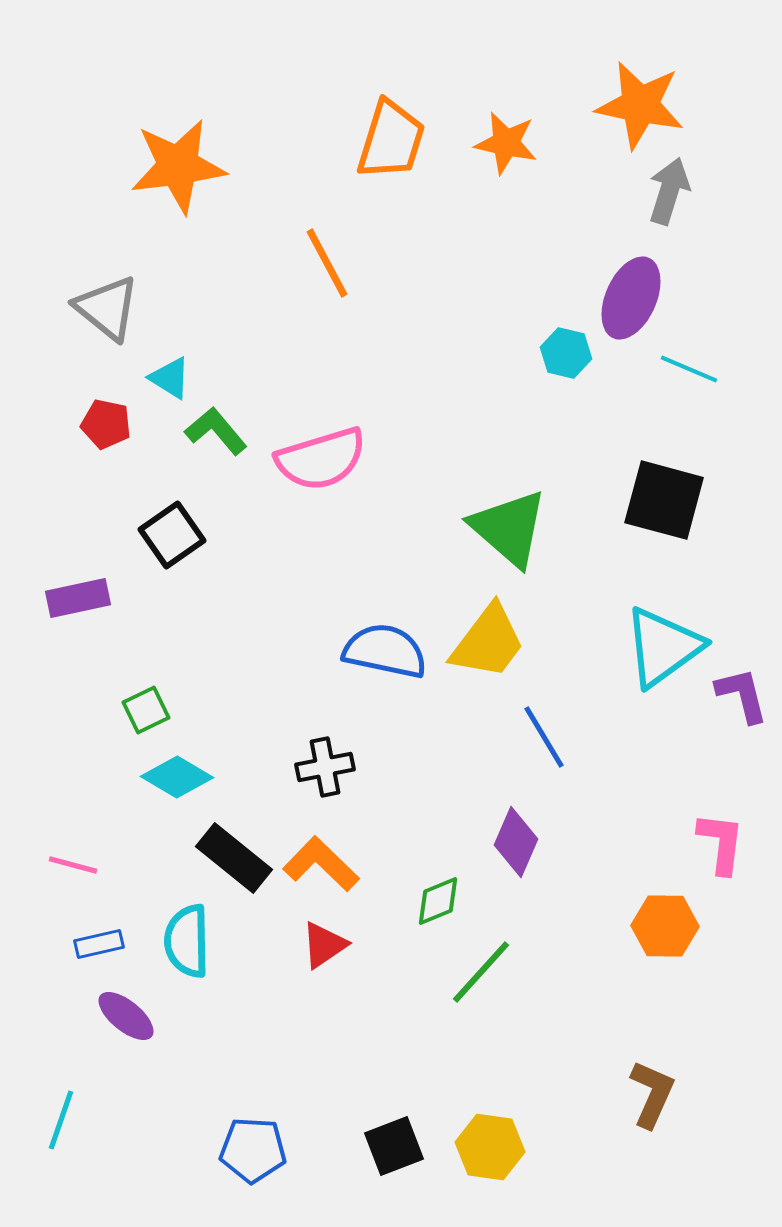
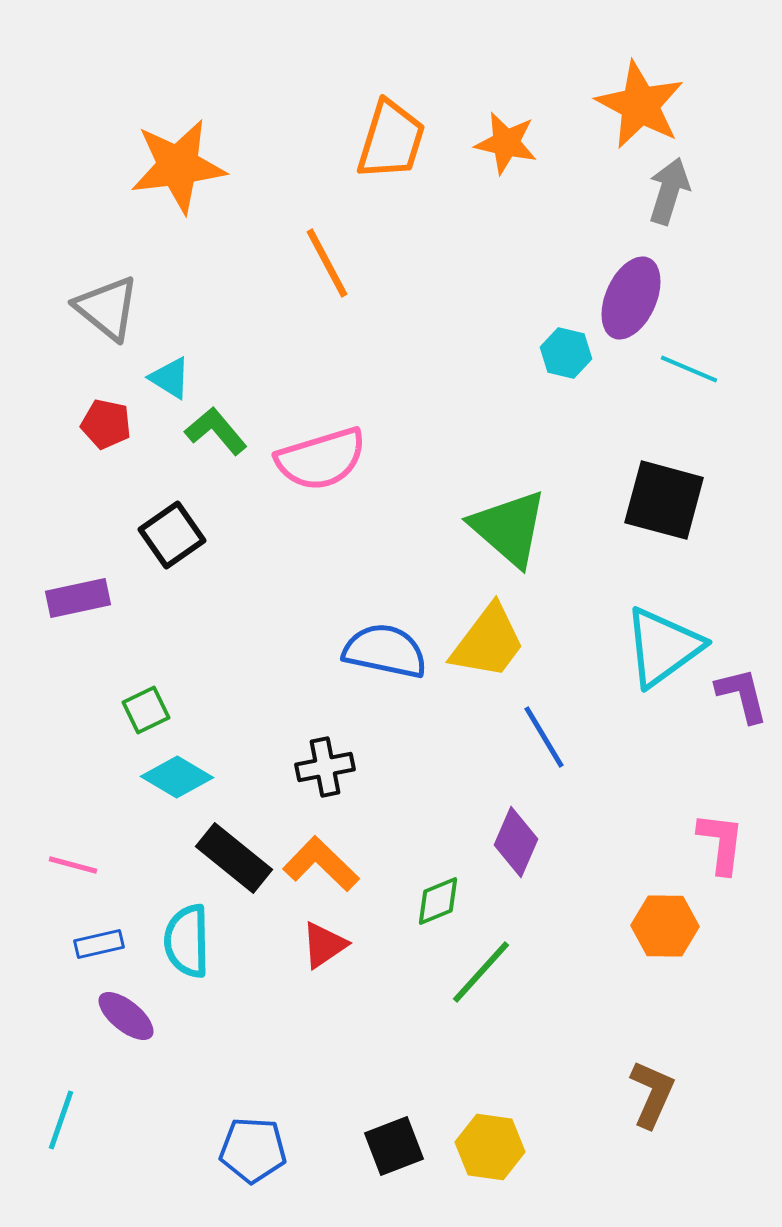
orange star at (640, 105): rotated 16 degrees clockwise
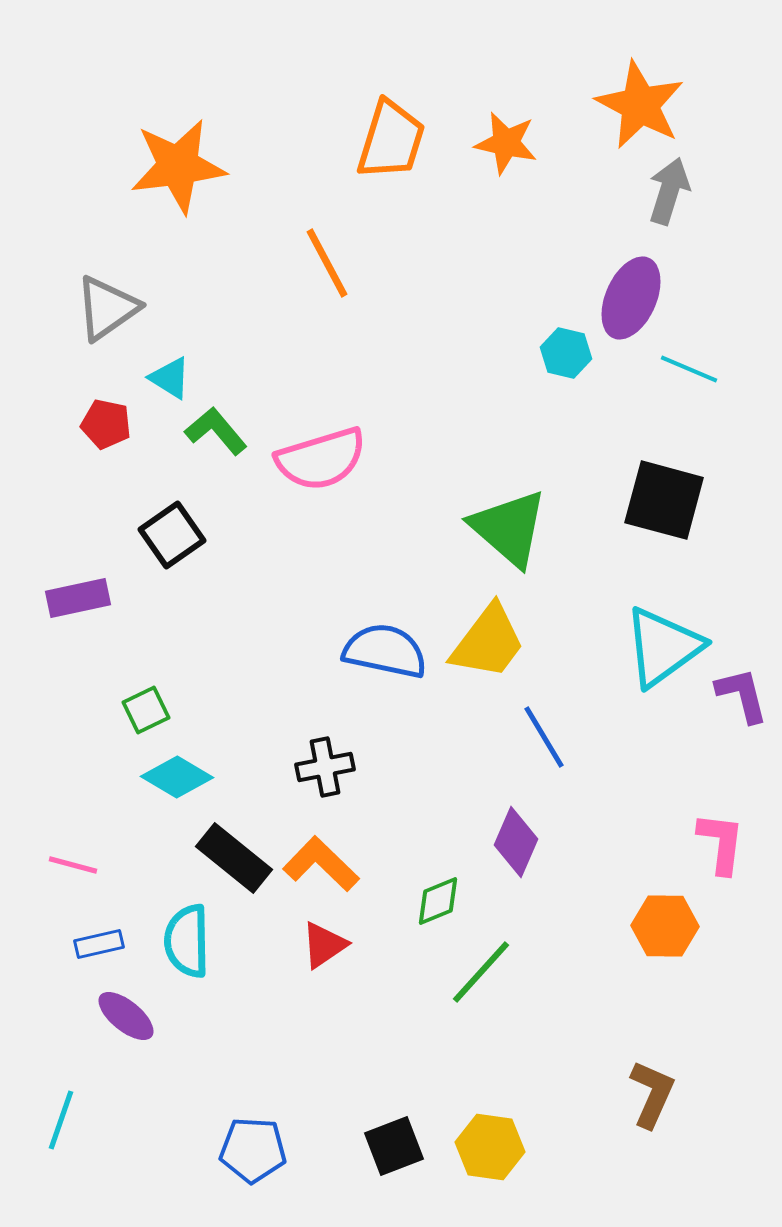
gray triangle at (107, 308): rotated 46 degrees clockwise
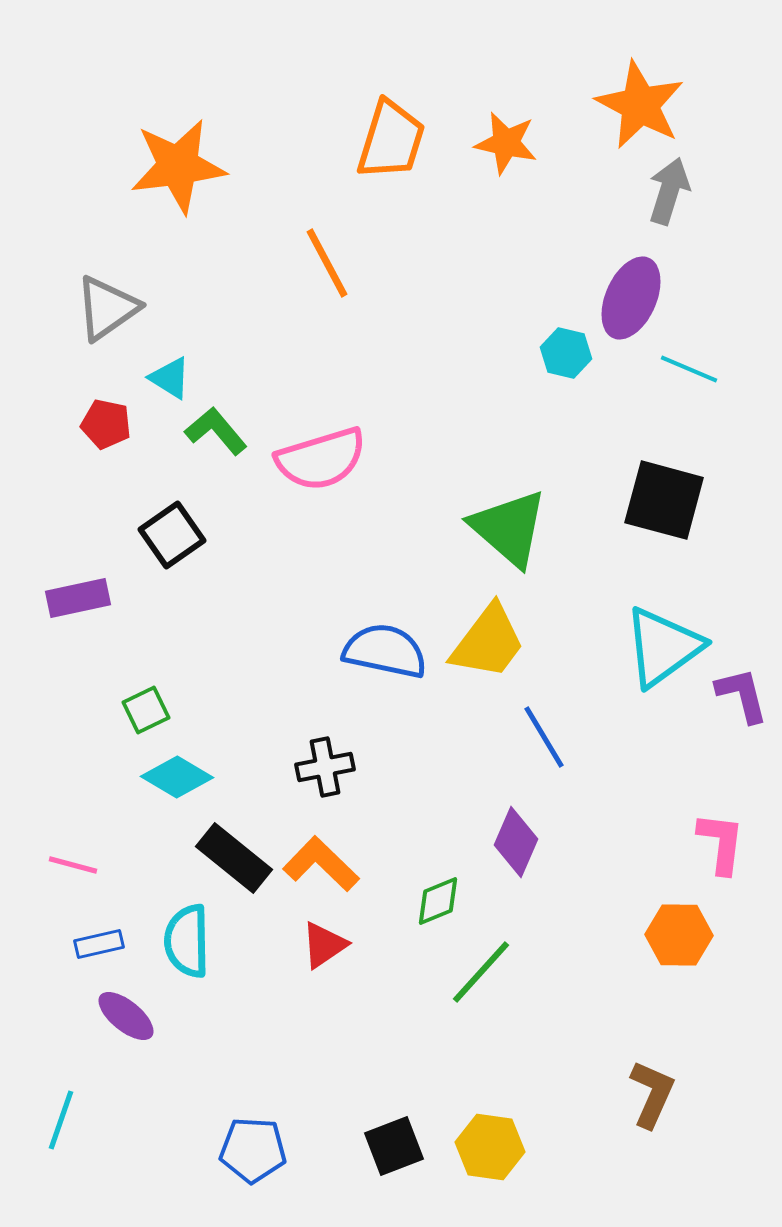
orange hexagon at (665, 926): moved 14 px right, 9 px down
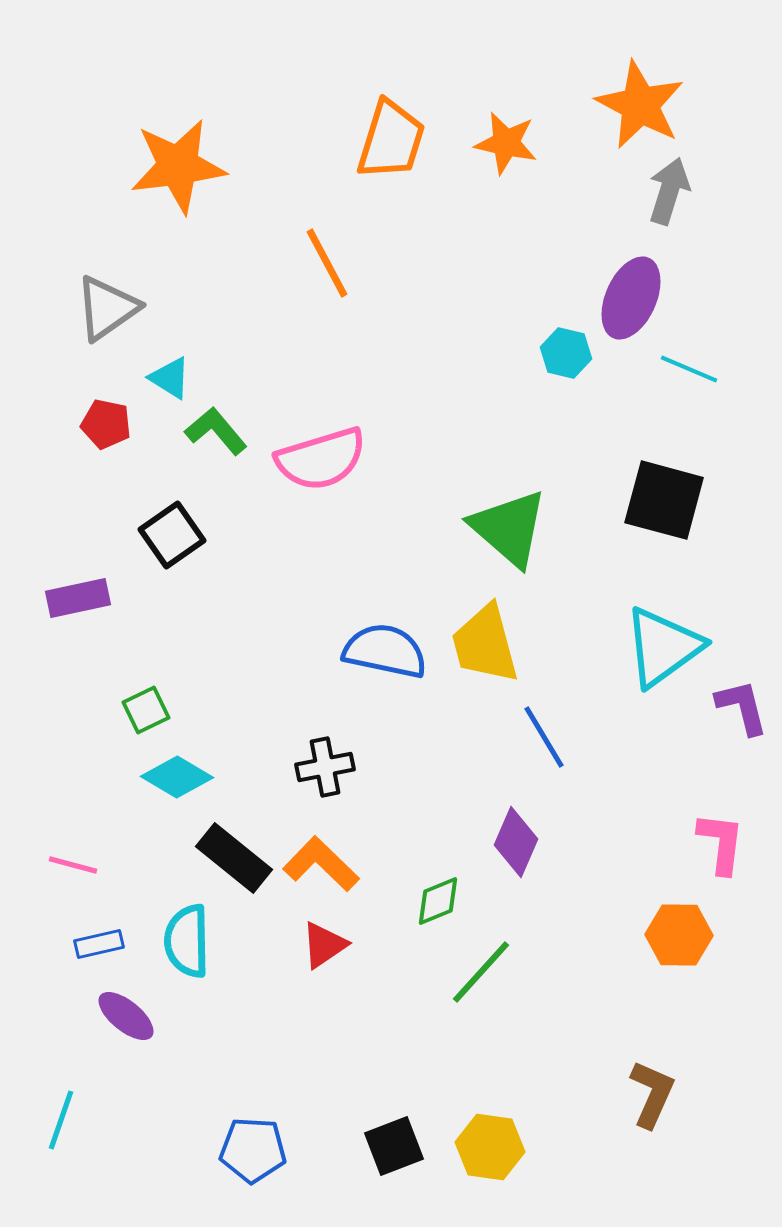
yellow trapezoid at (488, 642): moved 3 px left, 2 px down; rotated 128 degrees clockwise
purple L-shape at (742, 695): moved 12 px down
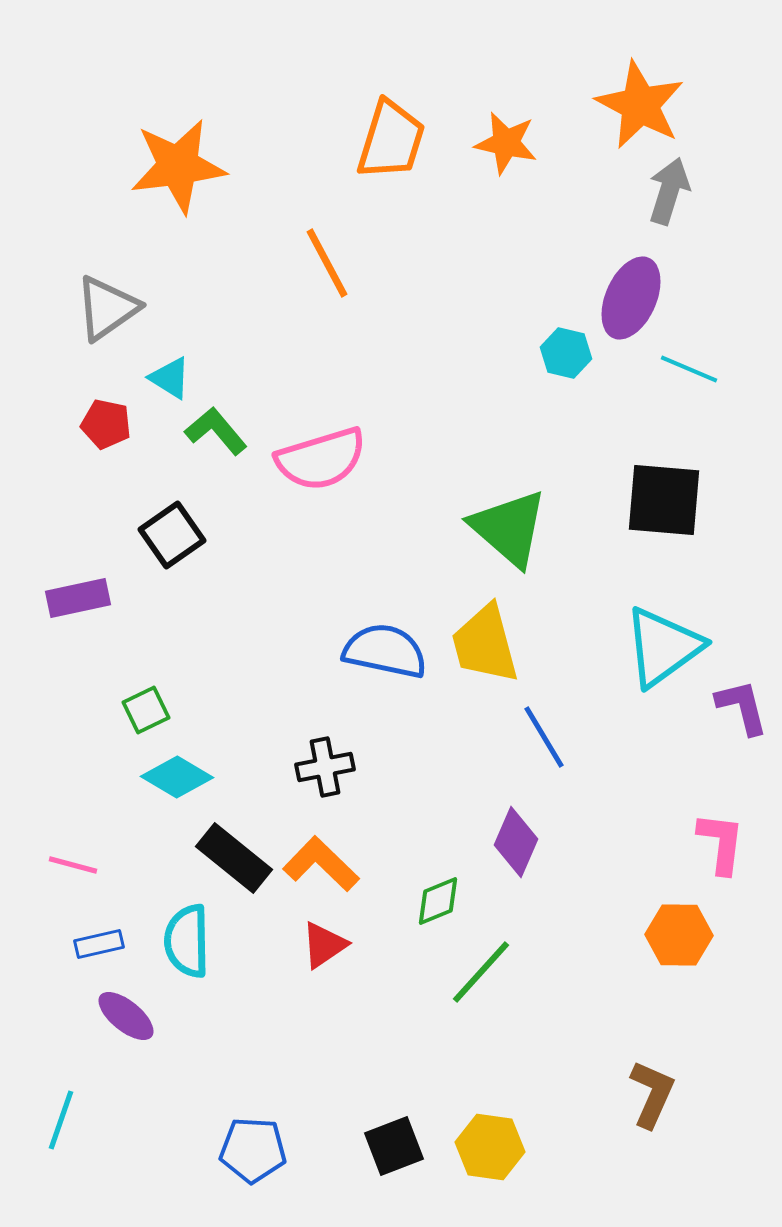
black square at (664, 500): rotated 10 degrees counterclockwise
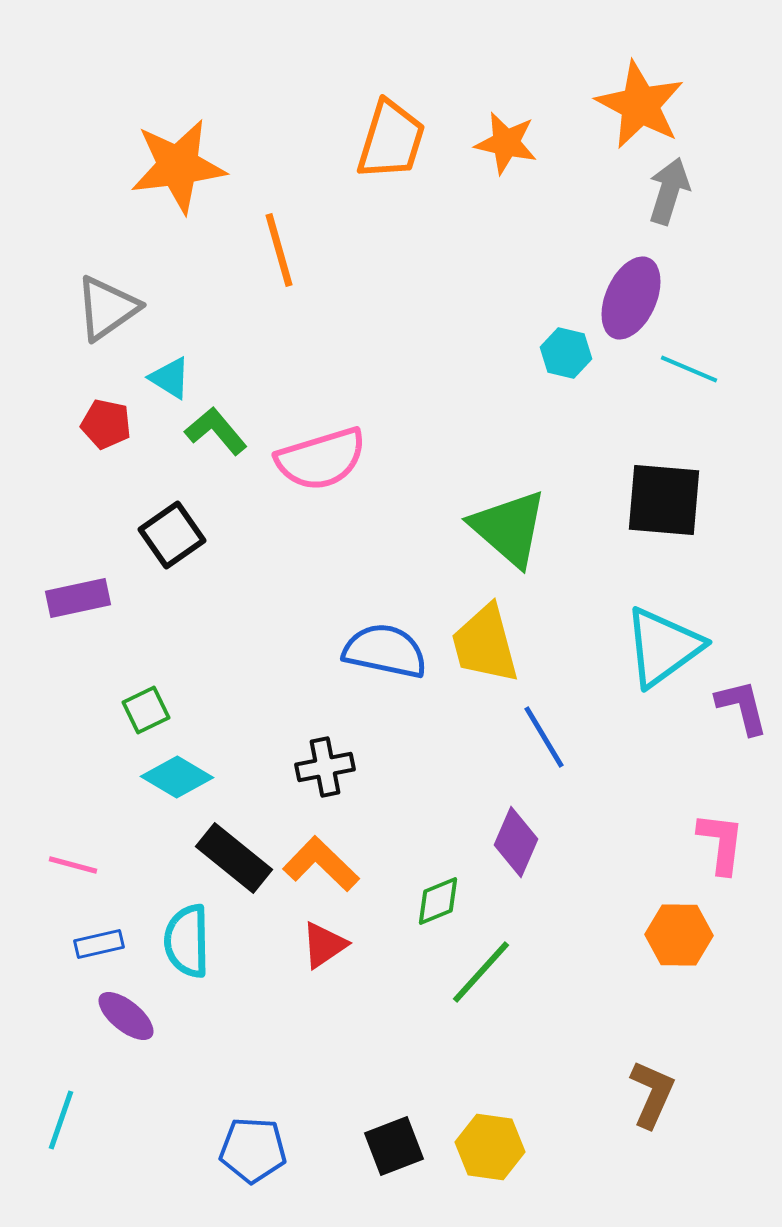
orange line at (327, 263): moved 48 px left, 13 px up; rotated 12 degrees clockwise
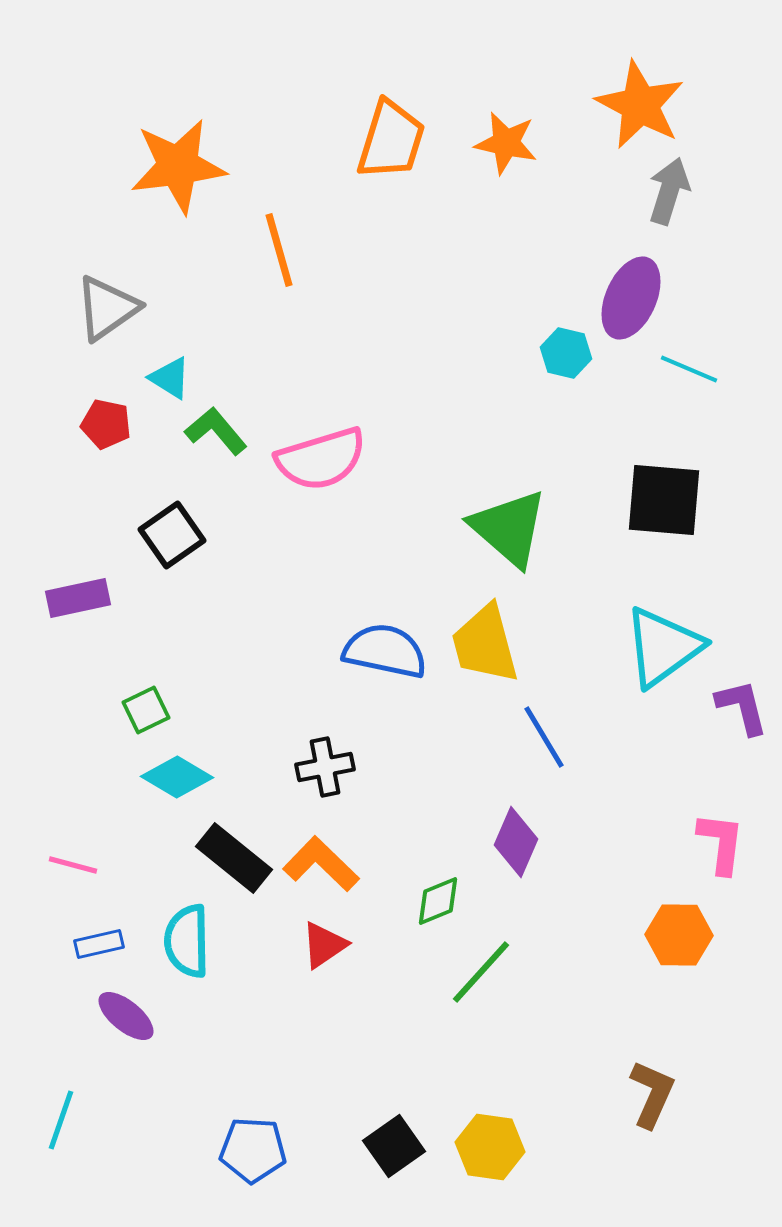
black square at (394, 1146): rotated 14 degrees counterclockwise
